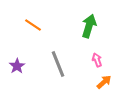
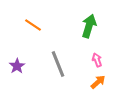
orange arrow: moved 6 px left
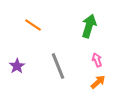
gray line: moved 2 px down
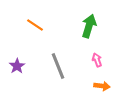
orange line: moved 2 px right
orange arrow: moved 4 px right, 4 px down; rotated 49 degrees clockwise
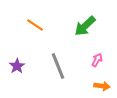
green arrow: moved 4 px left; rotated 150 degrees counterclockwise
pink arrow: rotated 48 degrees clockwise
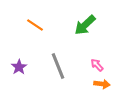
green arrow: moved 1 px up
pink arrow: moved 5 px down; rotated 72 degrees counterclockwise
purple star: moved 2 px right, 1 px down
orange arrow: moved 2 px up
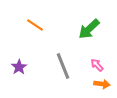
green arrow: moved 4 px right, 4 px down
gray line: moved 5 px right
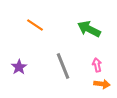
green arrow: rotated 70 degrees clockwise
pink arrow: rotated 32 degrees clockwise
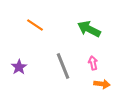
pink arrow: moved 4 px left, 2 px up
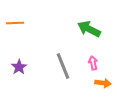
orange line: moved 20 px left, 2 px up; rotated 36 degrees counterclockwise
orange arrow: moved 1 px right, 1 px up
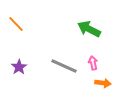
orange line: moved 1 px right, 1 px down; rotated 48 degrees clockwise
gray line: moved 1 px right; rotated 44 degrees counterclockwise
